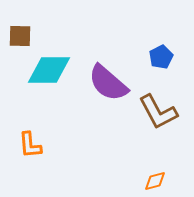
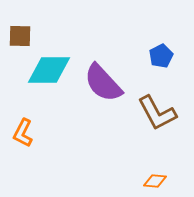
blue pentagon: moved 1 px up
purple semicircle: moved 5 px left; rotated 6 degrees clockwise
brown L-shape: moved 1 px left, 1 px down
orange L-shape: moved 7 px left, 12 px up; rotated 32 degrees clockwise
orange diamond: rotated 20 degrees clockwise
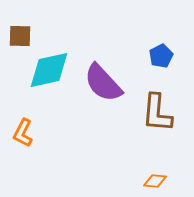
cyan diamond: rotated 12 degrees counterclockwise
brown L-shape: rotated 33 degrees clockwise
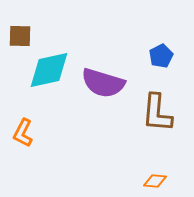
purple semicircle: rotated 30 degrees counterclockwise
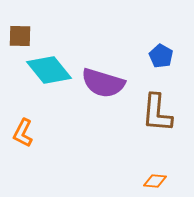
blue pentagon: rotated 15 degrees counterclockwise
cyan diamond: rotated 63 degrees clockwise
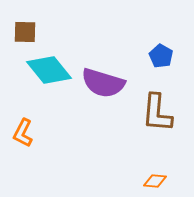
brown square: moved 5 px right, 4 px up
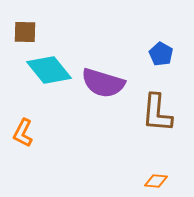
blue pentagon: moved 2 px up
orange diamond: moved 1 px right
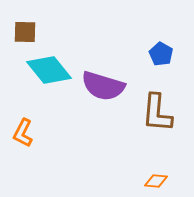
purple semicircle: moved 3 px down
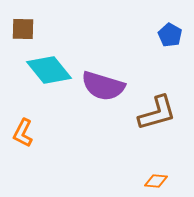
brown square: moved 2 px left, 3 px up
blue pentagon: moved 9 px right, 19 px up
brown L-shape: rotated 111 degrees counterclockwise
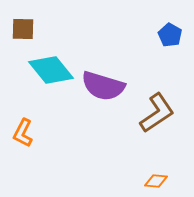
cyan diamond: moved 2 px right
brown L-shape: rotated 18 degrees counterclockwise
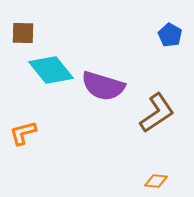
brown square: moved 4 px down
orange L-shape: rotated 48 degrees clockwise
